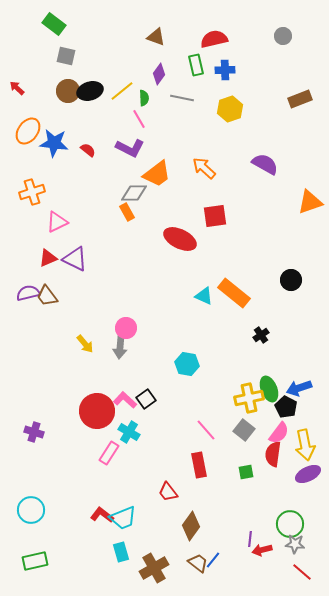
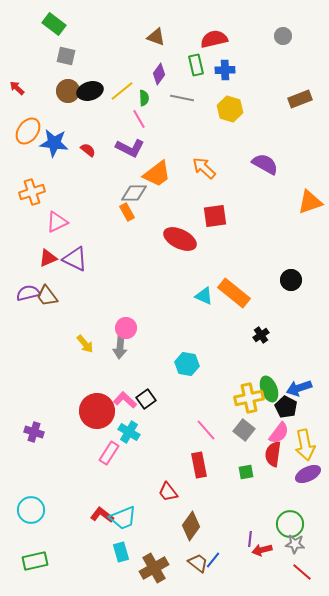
yellow hexagon at (230, 109): rotated 25 degrees counterclockwise
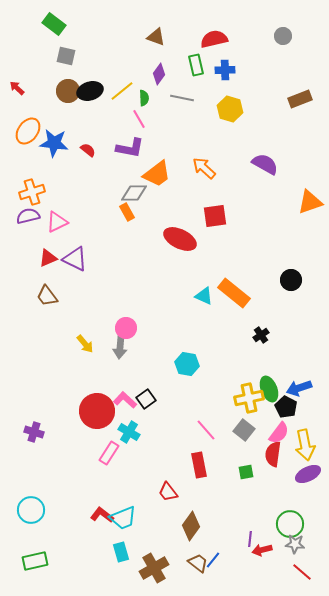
purple L-shape at (130, 148): rotated 16 degrees counterclockwise
purple semicircle at (28, 293): moved 77 px up
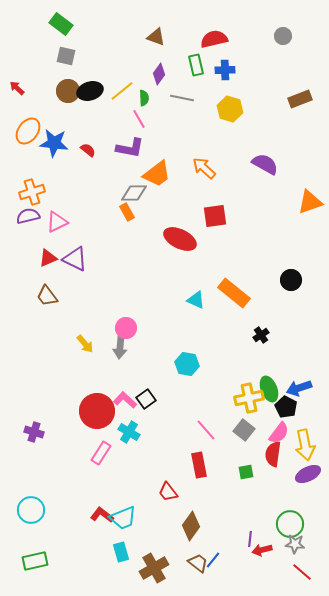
green rectangle at (54, 24): moved 7 px right
cyan triangle at (204, 296): moved 8 px left, 4 px down
pink rectangle at (109, 453): moved 8 px left
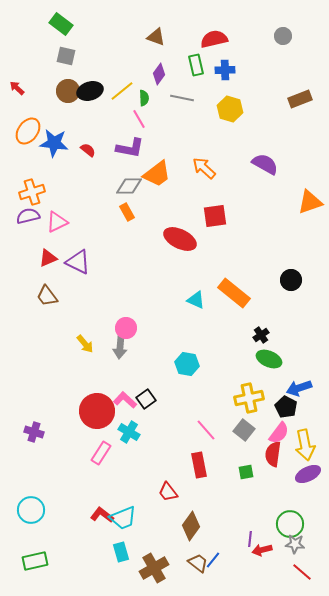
gray diamond at (134, 193): moved 5 px left, 7 px up
purple triangle at (75, 259): moved 3 px right, 3 px down
green ellipse at (269, 389): moved 30 px up; rotated 45 degrees counterclockwise
